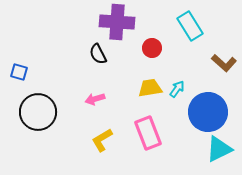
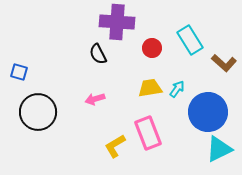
cyan rectangle: moved 14 px down
yellow L-shape: moved 13 px right, 6 px down
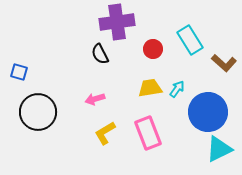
purple cross: rotated 12 degrees counterclockwise
red circle: moved 1 px right, 1 px down
black semicircle: moved 2 px right
yellow L-shape: moved 10 px left, 13 px up
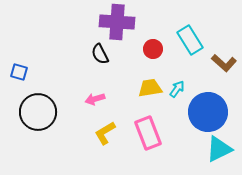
purple cross: rotated 12 degrees clockwise
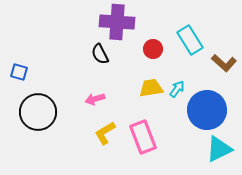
yellow trapezoid: moved 1 px right
blue circle: moved 1 px left, 2 px up
pink rectangle: moved 5 px left, 4 px down
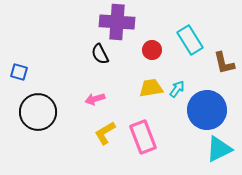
red circle: moved 1 px left, 1 px down
brown L-shape: rotated 35 degrees clockwise
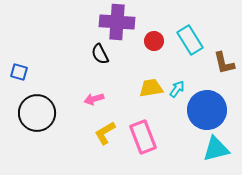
red circle: moved 2 px right, 9 px up
pink arrow: moved 1 px left
black circle: moved 1 px left, 1 px down
cyan triangle: moved 3 px left; rotated 12 degrees clockwise
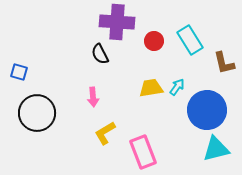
cyan arrow: moved 2 px up
pink arrow: moved 1 px left, 2 px up; rotated 78 degrees counterclockwise
pink rectangle: moved 15 px down
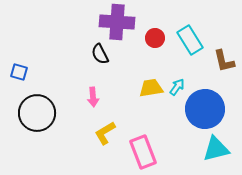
red circle: moved 1 px right, 3 px up
brown L-shape: moved 2 px up
blue circle: moved 2 px left, 1 px up
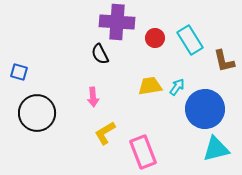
yellow trapezoid: moved 1 px left, 2 px up
